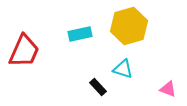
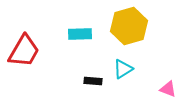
cyan rectangle: rotated 10 degrees clockwise
red trapezoid: rotated 6 degrees clockwise
cyan triangle: rotated 50 degrees counterclockwise
black rectangle: moved 5 px left, 6 px up; rotated 42 degrees counterclockwise
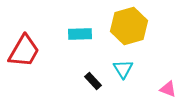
cyan triangle: rotated 30 degrees counterclockwise
black rectangle: rotated 42 degrees clockwise
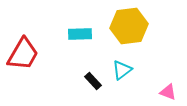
yellow hexagon: rotated 9 degrees clockwise
red trapezoid: moved 1 px left, 3 px down
cyan triangle: moved 1 px left, 1 px down; rotated 25 degrees clockwise
pink triangle: moved 3 px down
